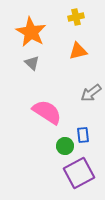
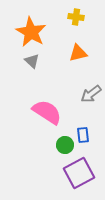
yellow cross: rotated 21 degrees clockwise
orange triangle: moved 2 px down
gray triangle: moved 2 px up
gray arrow: moved 1 px down
green circle: moved 1 px up
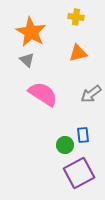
gray triangle: moved 5 px left, 1 px up
pink semicircle: moved 4 px left, 18 px up
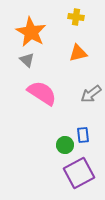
pink semicircle: moved 1 px left, 1 px up
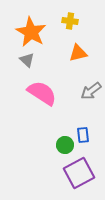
yellow cross: moved 6 px left, 4 px down
gray arrow: moved 3 px up
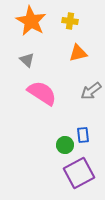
orange star: moved 11 px up
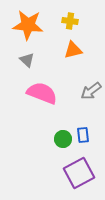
orange star: moved 3 px left, 4 px down; rotated 24 degrees counterclockwise
orange triangle: moved 5 px left, 3 px up
pink semicircle: rotated 12 degrees counterclockwise
green circle: moved 2 px left, 6 px up
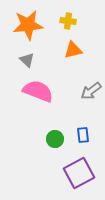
yellow cross: moved 2 px left
orange star: rotated 12 degrees counterclockwise
pink semicircle: moved 4 px left, 2 px up
green circle: moved 8 px left
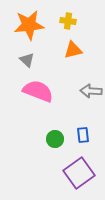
orange star: moved 1 px right
gray arrow: rotated 40 degrees clockwise
purple square: rotated 8 degrees counterclockwise
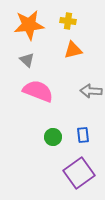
green circle: moved 2 px left, 2 px up
